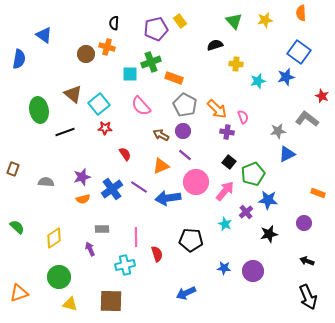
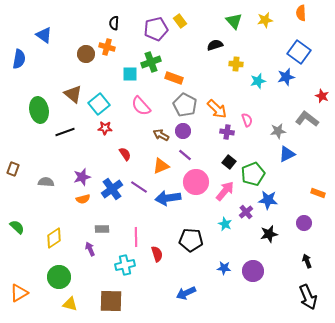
pink semicircle at (243, 117): moved 4 px right, 3 px down
black arrow at (307, 261): rotated 48 degrees clockwise
orange triangle at (19, 293): rotated 12 degrees counterclockwise
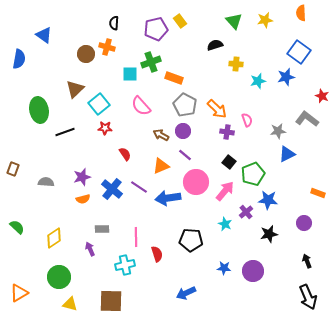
brown triangle at (73, 94): moved 2 px right, 5 px up; rotated 36 degrees clockwise
blue cross at (112, 189): rotated 15 degrees counterclockwise
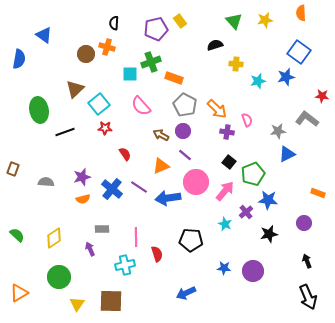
red star at (322, 96): rotated 16 degrees counterclockwise
green semicircle at (17, 227): moved 8 px down
yellow triangle at (70, 304): moved 7 px right; rotated 49 degrees clockwise
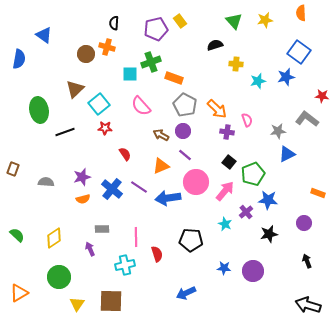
black arrow at (308, 297): moved 8 px down; rotated 130 degrees clockwise
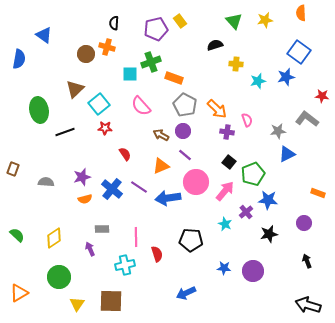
orange semicircle at (83, 199): moved 2 px right
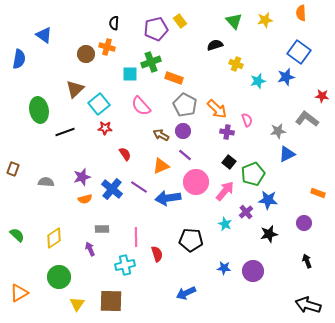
yellow cross at (236, 64): rotated 16 degrees clockwise
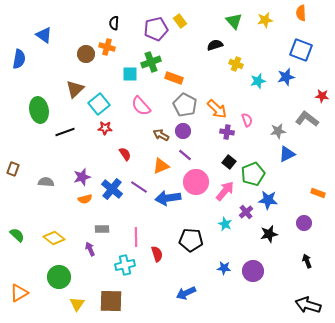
blue square at (299, 52): moved 2 px right, 2 px up; rotated 15 degrees counterclockwise
yellow diamond at (54, 238): rotated 70 degrees clockwise
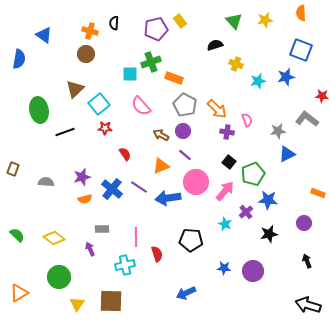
orange cross at (107, 47): moved 17 px left, 16 px up
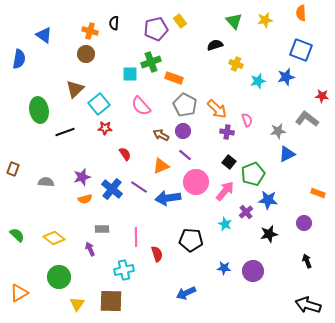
cyan cross at (125, 265): moved 1 px left, 5 px down
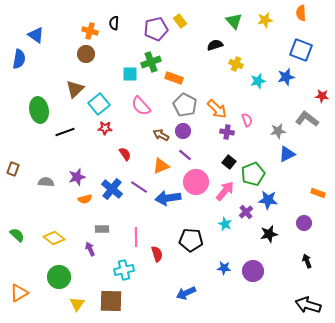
blue triangle at (44, 35): moved 8 px left
purple star at (82, 177): moved 5 px left
